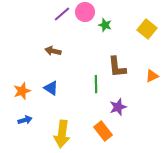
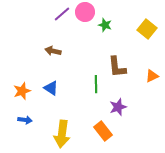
blue arrow: rotated 24 degrees clockwise
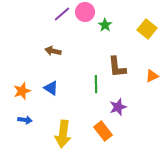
green star: rotated 16 degrees clockwise
yellow arrow: moved 1 px right
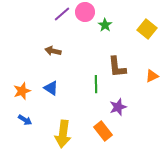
blue arrow: rotated 24 degrees clockwise
